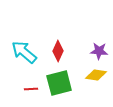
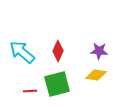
cyan arrow: moved 2 px left
green square: moved 2 px left, 1 px down
red line: moved 1 px left, 2 px down
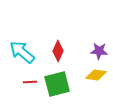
red line: moved 9 px up
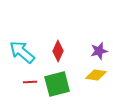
purple star: rotated 18 degrees counterclockwise
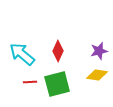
cyan arrow: moved 2 px down
yellow diamond: moved 1 px right
